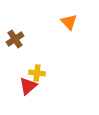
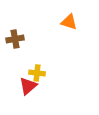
orange triangle: rotated 30 degrees counterclockwise
brown cross: rotated 24 degrees clockwise
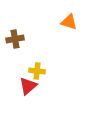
yellow cross: moved 2 px up
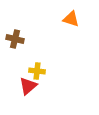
orange triangle: moved 2 px right, 3 px up
brown cross: rotated 24 degrees clockwise
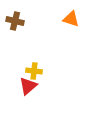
brown cross: moved 18 px up
yellow cross: moved 3 px left
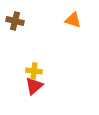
orange triangle: moved 2 px right, 1 px down
red triangle: moved 6 px right
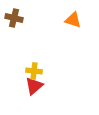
brown cross: moved 1 px left, 3 px up
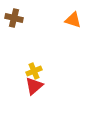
yellow cross: rotated 28 degrees counterclockwise
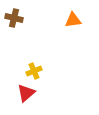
orange triangle: rotated 24 degrees counterclockwise
red triangle: moved 8 px left, 7 px down
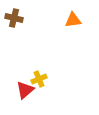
yellow cross: moved 5 px right, 8 px down
red triangle: moved 1 px left, 3 px up
